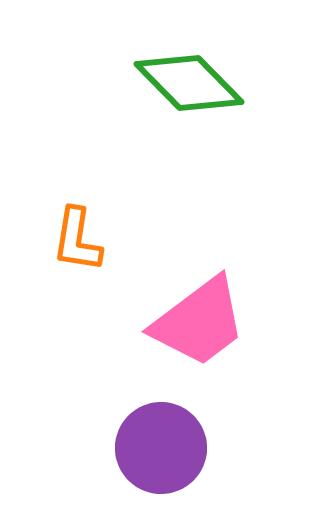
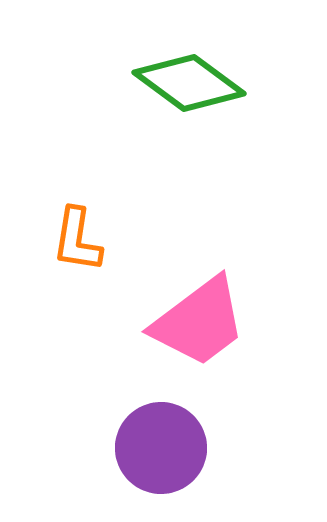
green diamond: rotated 9 degrees counterclockwise
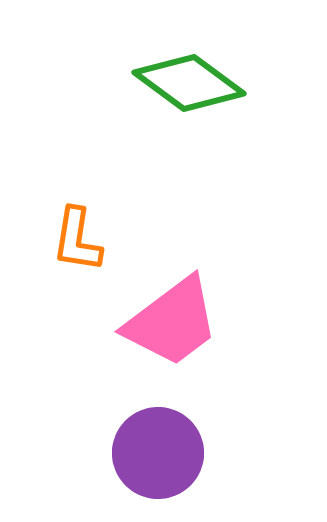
pink trapezoid: moved 27 px left
purple circle: moved 3 px left, 5 px down
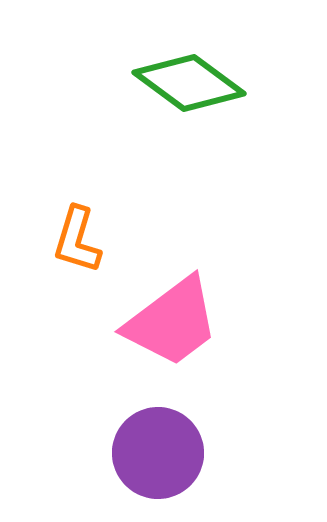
orange L-shape: rotated 8 degrees clockwise
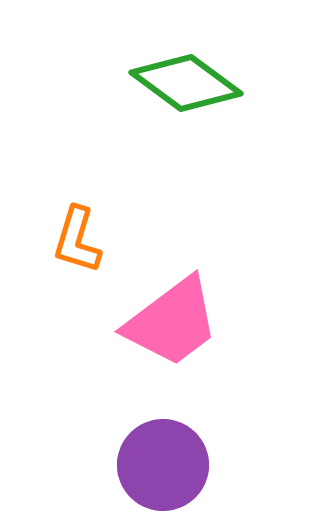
green diamond: moved 3 px left
purple circle: moved 5 px right, 12 px down
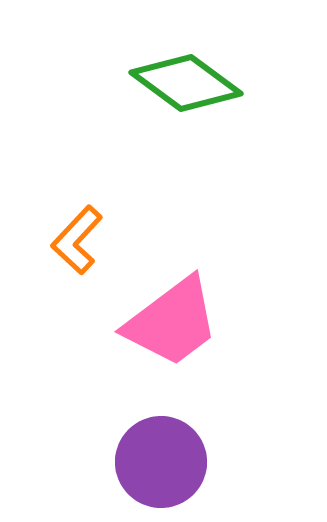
orange L-shape: rotated 26 degrees clockwise
purple circle: moved 2 px left, 3 px up
